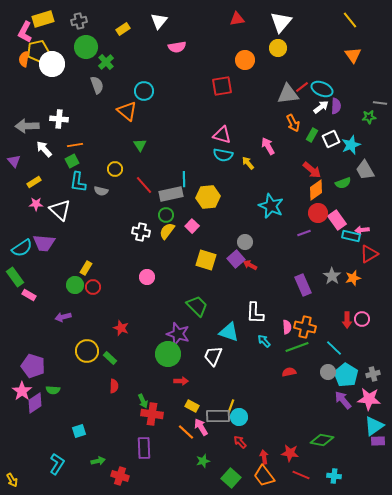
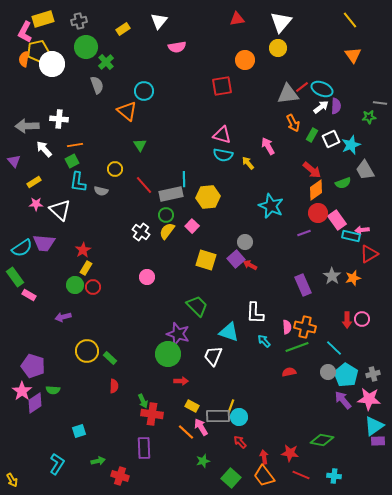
white cross at (141, 232): rotated 24 degrees clockwise
red star at (121, 328): moved 38 px left, 78 px up; rotated 21 degrees clockwise
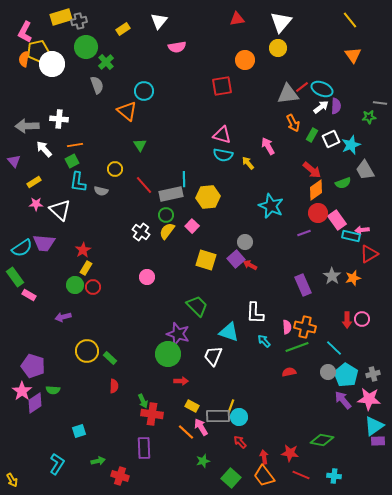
yellow rectangle at (43, 19): moved 18 px right, 2 px up
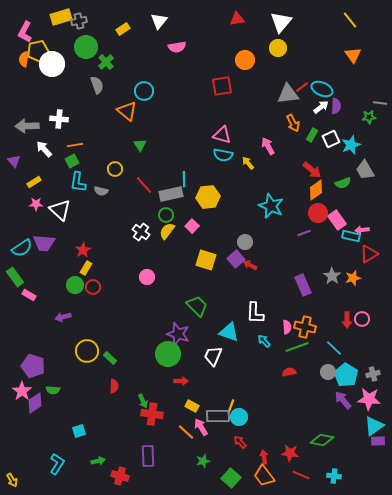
purple rectangle at (144, 448): moved 4 px right, 8 px down
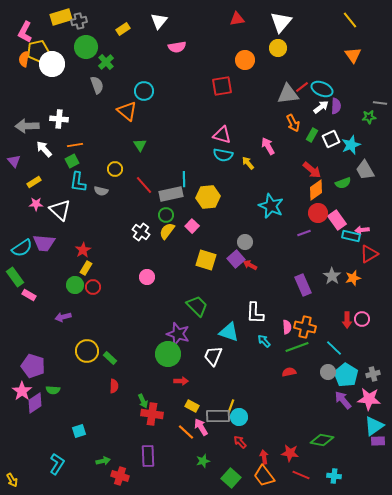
green arrow at (98, 461): moved 5 px right
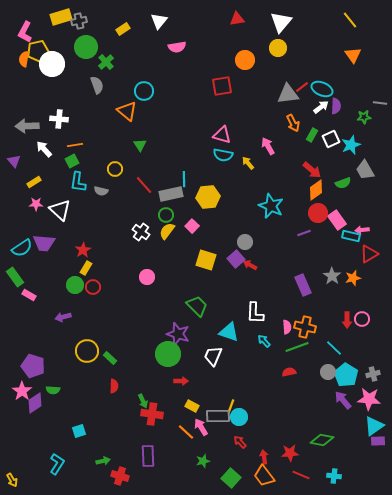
green star at (369, 117): moved 5 px left
red star at (290, 453): rotated 12 degrees counterclockwise
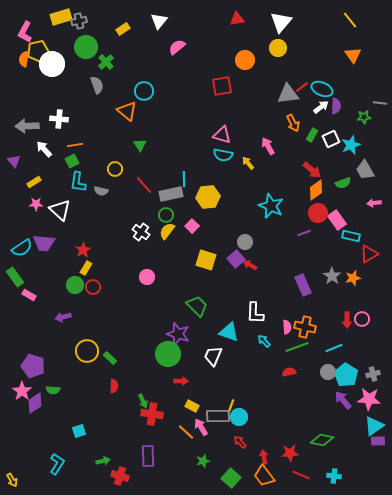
pink semicircle at (177, 47): rotated 150 degrees clockwise
pink arrow at (362, 230): moved 12 px right, 27 px up
cyan line at (334, 348): rotated 66 degrees counterclockwise
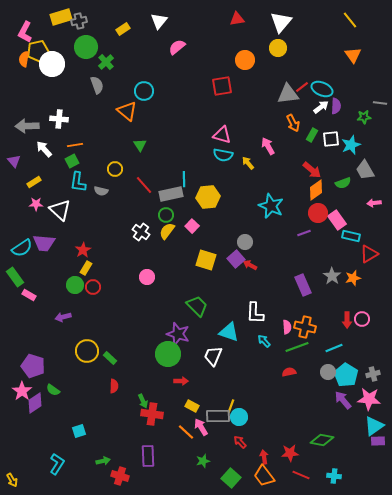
white square at (331, 139): rotated 18 degrees clockwise
green semicircle at (53, 390): rotated 32 degrees clockwise
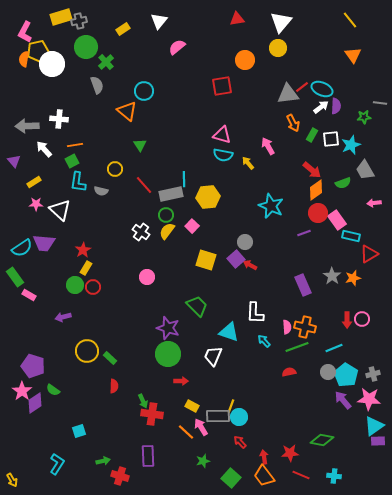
purple star at (178, 334): moved 10 px left, 6 px up
